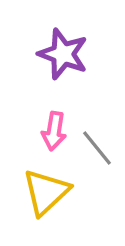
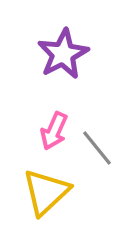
purple star: rotated 24 degrees clockwise
pink arrow: rotated 15 degrees clockwise
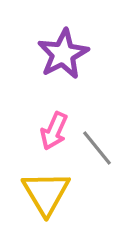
yellow triangle: moved 1 px down; rotated 18 degrees counterclockwise
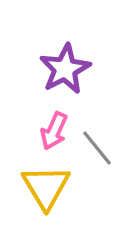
purple star: moved 2 px right, 15 px down
yellow triangle: moved 6 px up
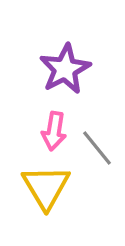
pink arrow: rotated 15 degrees counterclockwise
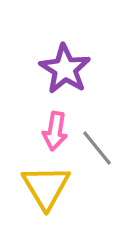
purple star: rotated 12 degrees counterclockwise
pink arrow: moved 1 px right
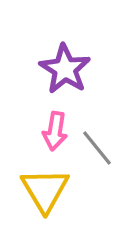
yellow triangle: moved 1 px left, 3 px down
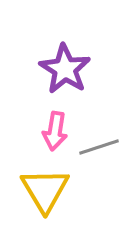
gray line: moved 2 px right, 1 px up; rotated 69 degrees counterclockwise
